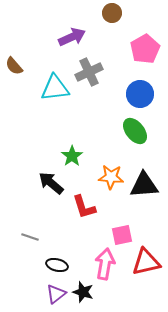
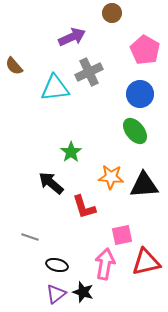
pink pentagon: moved 1 px down; rotated 12 degrees counterclockwise
green star: moved 1 px left, 4 px up
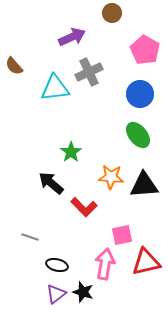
green ellipse: moved 3 px right, 4 px down
red L-shape: rotated 28 degrees counterclockwise
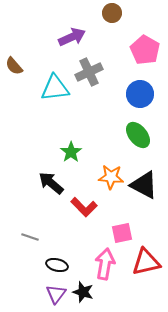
black triangle: rotated 32 degrees clockwise
pink square: moved 2 px up
purple triangle: rotated 15 degrees counterclockwise
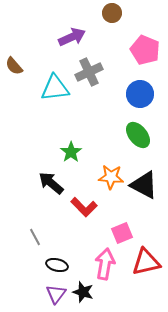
pink pentagon: rotated 8 degrees counterclockwise
pink square: rotated 10 degrees counterclockwise
gray line: moved 5 px right; rotated 42 degrees clockwise
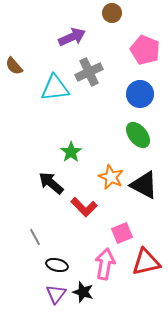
orange star: rotated 20 degrees clockwise
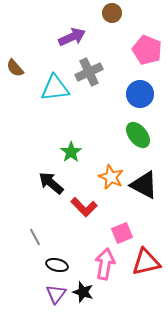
pink pentagon: moved 2 px right
brown semicircle: moved 1 px right, 2 px down
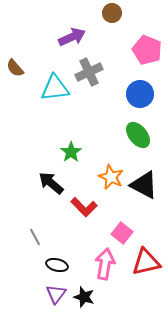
pink square: rotated 30 degrees counterclockwise
black star: moved 1 px right, 5 px down
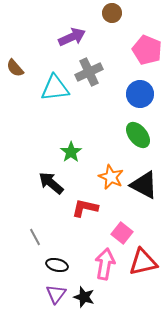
red L-shape: moved 1 px right, 1 px down; rotated 148 degrees clockwise
red triangle: moved 3 px left
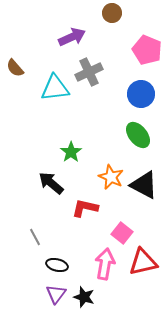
blue circle: moved 1 px right
